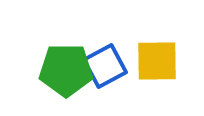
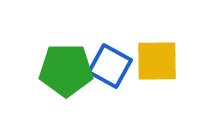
blue square: moved 5 px right; rotated 33 degrees counterclockwise
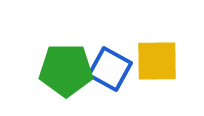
blue square: moved 3 px down
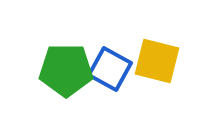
yellow square: rotated 15 degrees clockwise
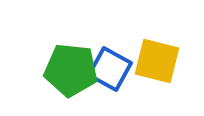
green pentagon: moved 5 px right; rotated 6 degrees clockwise
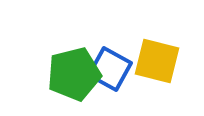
green pentagon: moved 3 px right, 4 px down; rotated 20 degrees counterclockwise
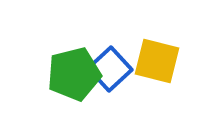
blue square: rotated 18 degrees clockwise
